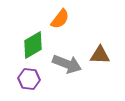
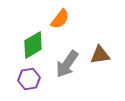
brown triangle: rotated 10 degrees counterclockwise
gray arrow: rotated 104 degrees clockwise
purple hexagon: rotated 15 degrees counterclockwise
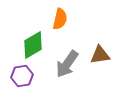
orange semicircle: rotated 25 degrees counterclockwise
purple hexagon: moved 7 px left, 3 px up
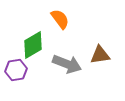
orange semicircle: rotated 50 degrees counterclockwise
gray arrow: rotated 104 degrees counterclockwise
purple hexagon: moved 6 px left, 6 px up
